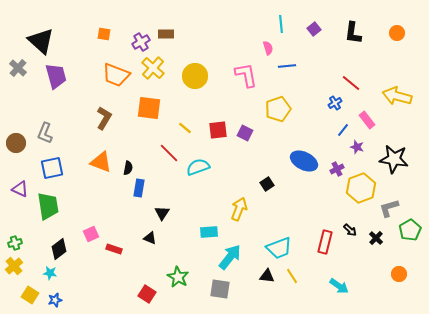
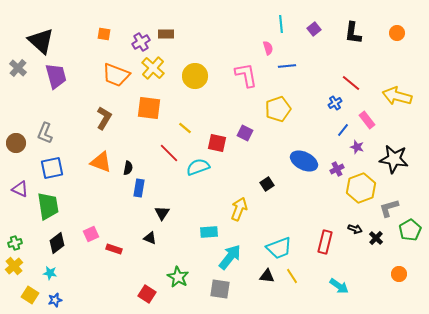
red square at (218, 130): moved 1 px left, 13 px down; rotated 18 degrees clockwise
black arrow at (350, 230): moved 5 px right, 1 px up; rotated 24 degrees counterclockwise
black diamond at (59, 249): moved 2 px left, 6 px up
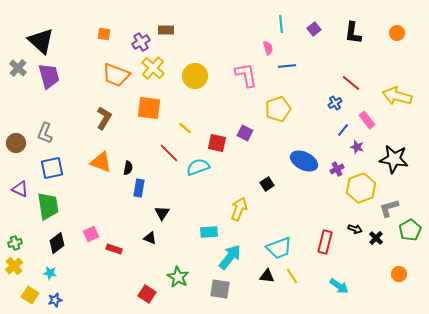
brown rectangle at (166, 34): moved 4 px up
purple trapezoid at (56, 76): moved 7 px left
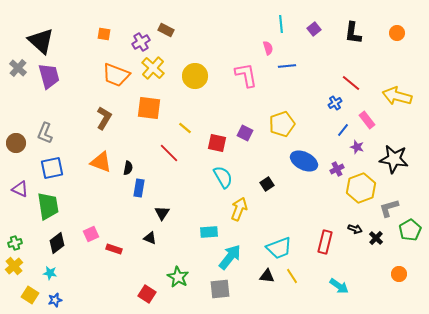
brown rectangle at (166, 30): rotated 28 degrees clockwise
yellow pentagon at (278, 109): moved 4 px right, 15 px down
cyan semicircle at (198, 167): moved 25 px right, 10 px down; rotated 80 degrees clockwise
gray square at (220, 289): rotated 15 degrees counterclockwise
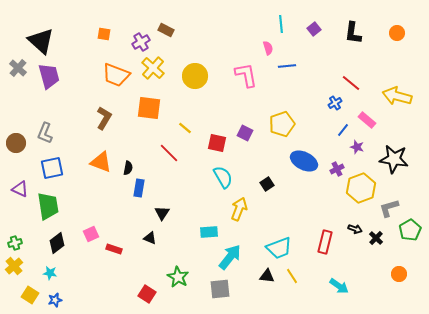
pink rectangle at (367, 120): rotated 12 degrees counterclockwise
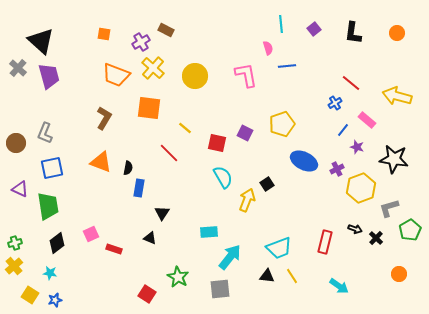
yellow arrow at (239, 209): moved 8 px right, 9 px up
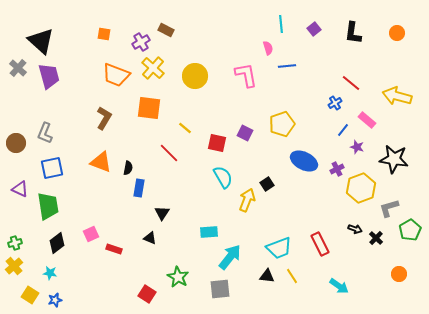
red rectangle at (325, 242): moved 5 px left, 2 px down; rotated 40 degrees counterclockwise
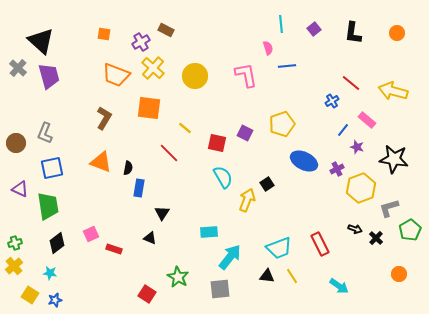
yellow arrow at (397, 96): moved 4 px left, 5 px up
blue cross at (335, 103): moved 3 px left, 2 px up
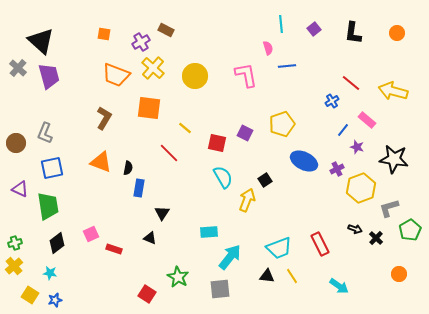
black square at (267, 184): moved 2 px left, 4 px up
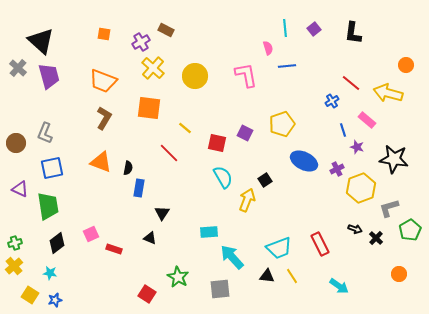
cyan line at (281, 24): moved 4 px right, 4 px down
orange circle at (397, 33): moved 9 px right, 32 px down
orange trapezoid at (116, 75): moved 13 px left, 6 px down
yellow arrow at (393, 91): moved 5 px left, 2 px down
blue line at (343, 130): rotated 56 degrees counterclockwise
cyan arrow at (230, 257): moved 2 px right; rotated 80 degrees counterclockwise
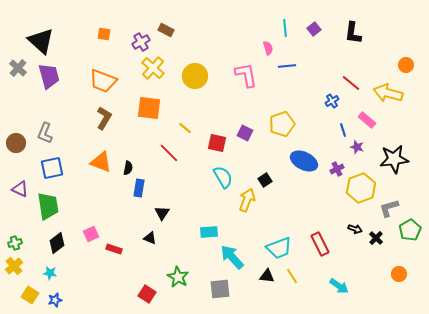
black star at (394, 159): rotated 16 degrees counterclockwise
